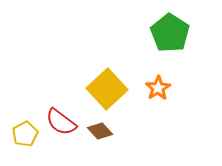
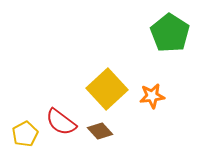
orange star: moved 6 px left, 8 px down; rotated 25 degrees clockwise
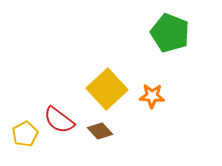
green pentagon: rotated 12 degrees counterclockwise
orange star: rotated 10 degrees clockwise
red semicircle: moved 2 px left, 2 px up
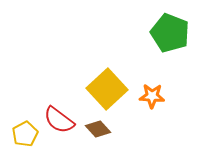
brown diamond: moved 2 px left, 2 px up
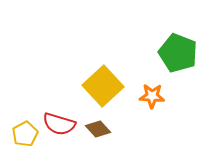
green pentagon: moved 8 px right, 20 px down
yellow square: moved 4 px left, 3 px up
red semicircle: moved 4 px down; rotated 20 degrees counterclockwise
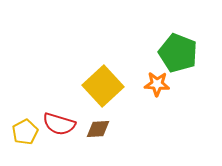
orange star: moved 5 px right, 12 px up
brown diamond: rotated 50 degrees counterclockwise
yellow pentagon: moved 2 px up
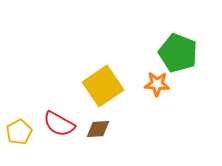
yellow square: rotated 9 degrees clockwise
red semicircle: rotated 12 degrees clockwise
yellow pentagon: moved 6 px left
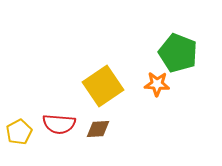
red semicircle: rotated 24 degrees counterclockwise
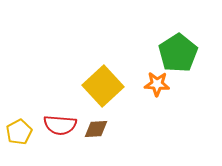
green pentagon: rotated 18 degrees clockwise
yellow square: rotated 9 degrees counterclockwise
red semicircle: moved 1 px right, 1 px down
brown diamond: moved 2 px left
